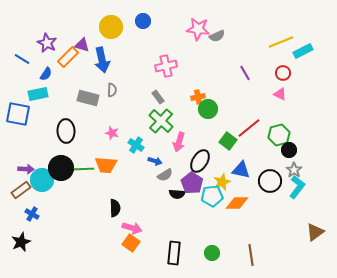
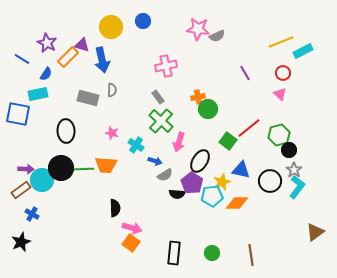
pink triangle at (280, 94): rotated 16 degrees clockwise
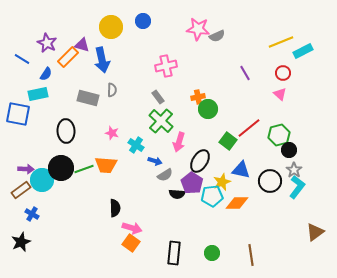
green line at (84, 169): rotated 18 degrees counterclockwise
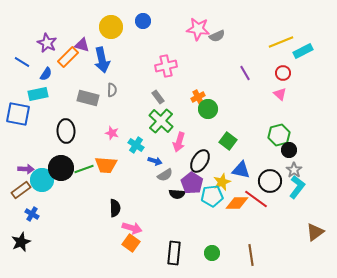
blue line at (22, 59): moved 3 px down
orange cross at (198, 97): rotated 16 degrees counterclockwise
red line at (249, 128): moved 7 px right, 71 px down; rotated 75 degrees clockwise
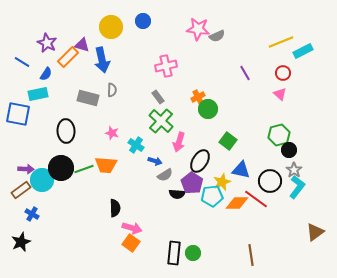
green circle at (212, 253): moved 19 px left
